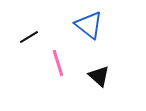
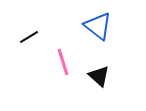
blue triangle: moved 9 px right, 1 px down
pink line: moved 5 px right, 1 px up
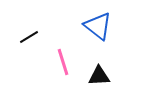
black triangle: rotated 45 degrees counterclockwise
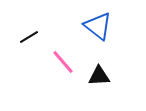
pink line: rotated 24 degrees counterclockwise
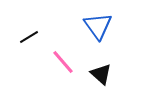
blue triangle: rotated 16 degrees clockwise
black triangle: moved 2 px right, 2 px up; rotated 45 degrees clockwise
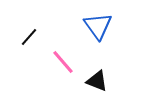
black line: rotated 18 degrees counterclockwise
black triangle: moved 4 px left, 7 px down; rotated 20 degrees counterclockwise
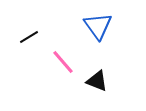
black line: rotated 18 degrees clockwise
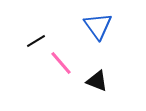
black line: moved 7 px right, 4 px down
pink line: moved 2 px left, 1 px down
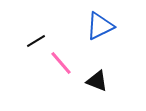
blue triangle: moved 2 px right; rotated 40 degrees clockwise
